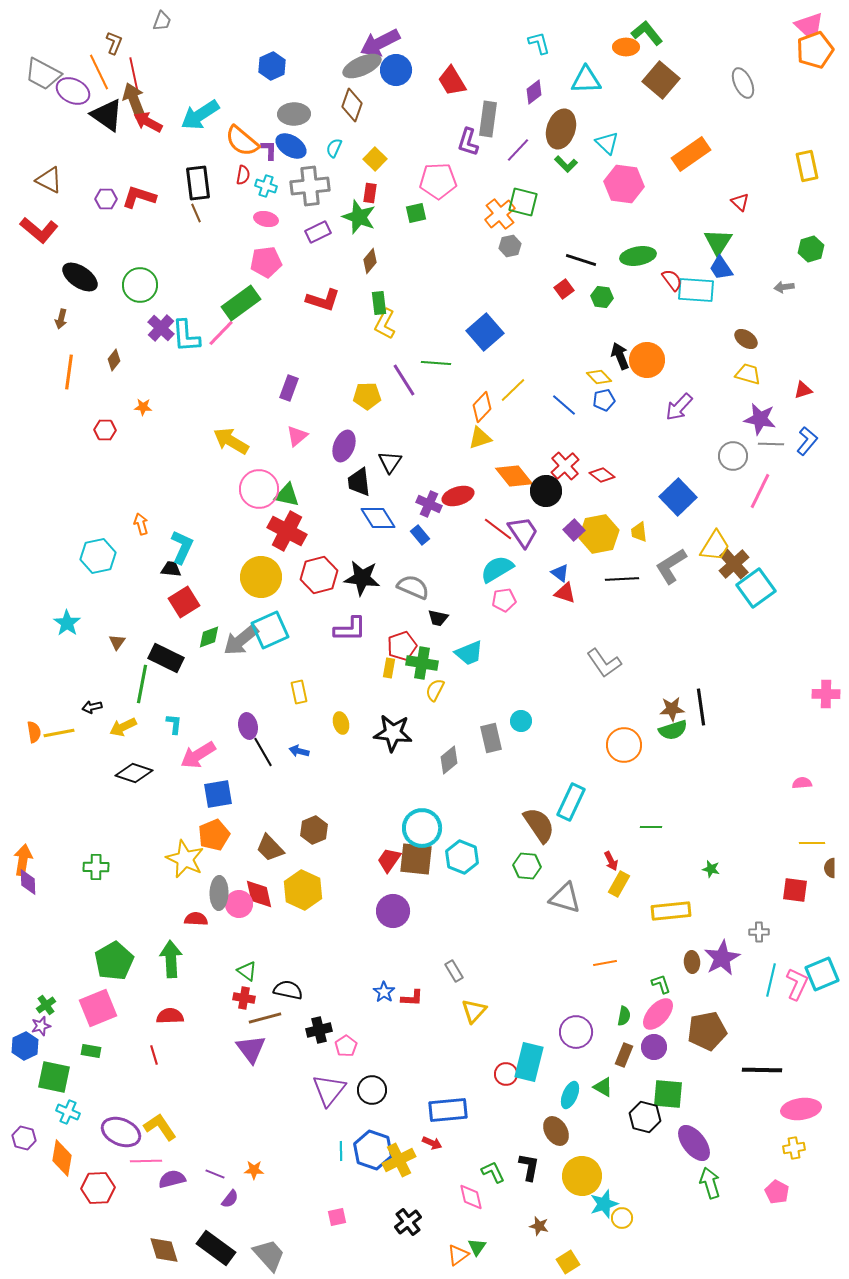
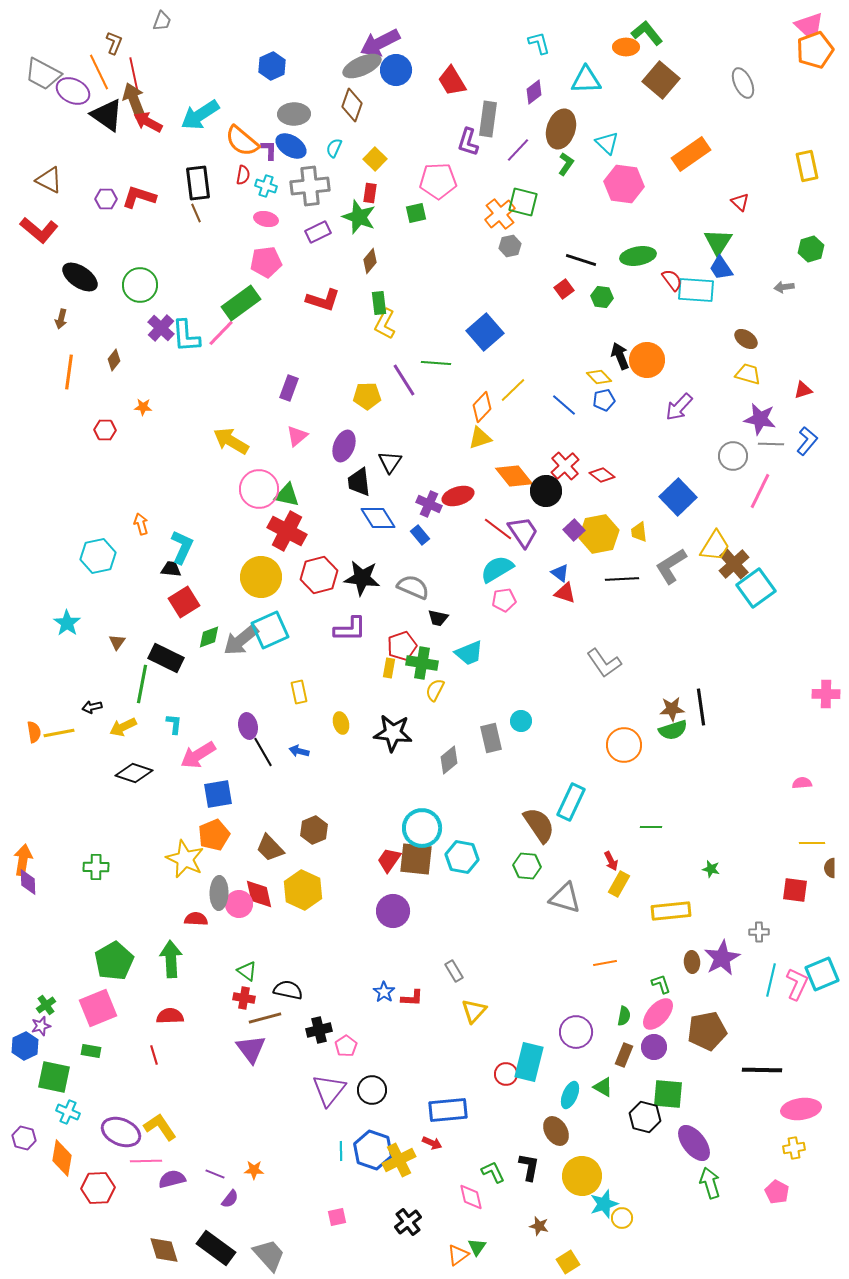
green L-shape at (566, 164): rotated 100 degrees counterclockwise
cyan hexagon at (462, 857): rotated 12 degrees counterclockwise
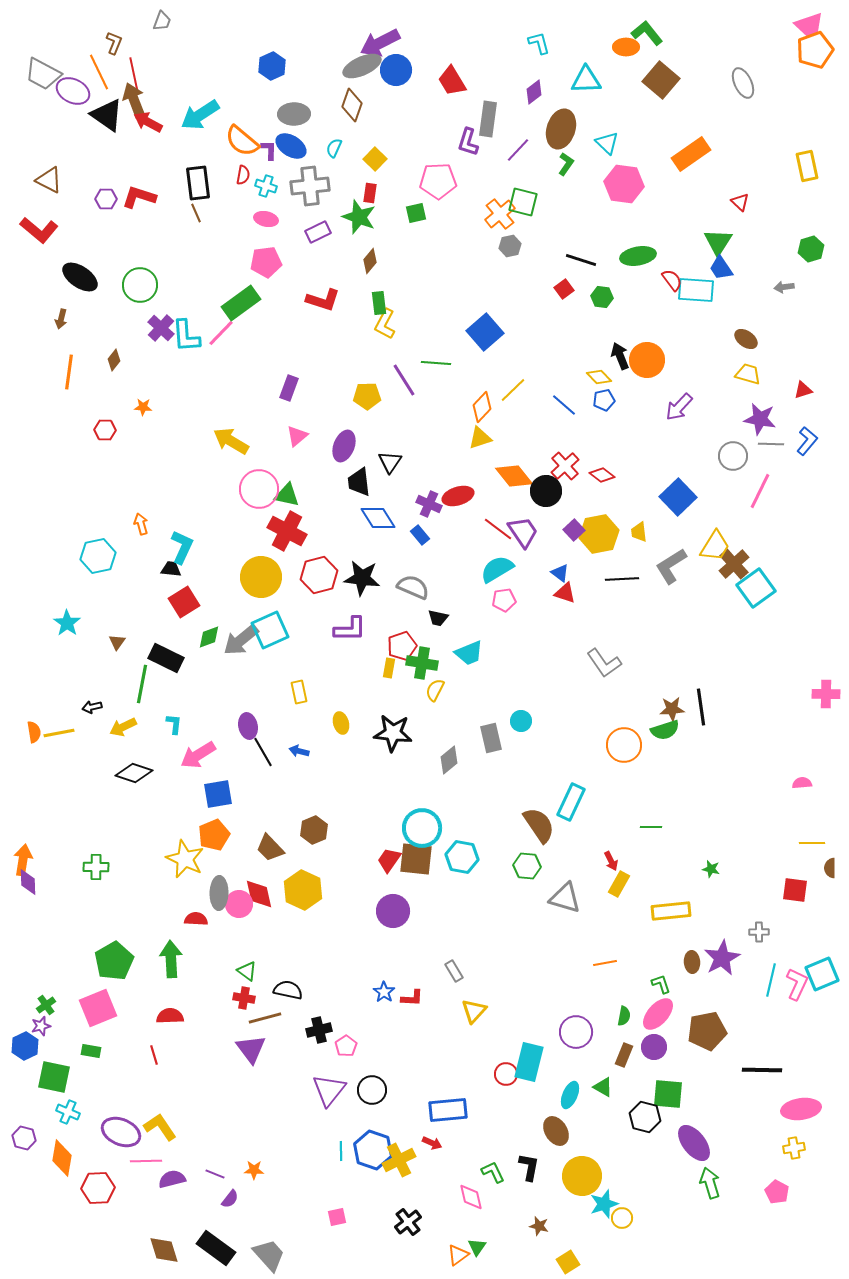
green semicircle at (673, 730): moved 8 px left
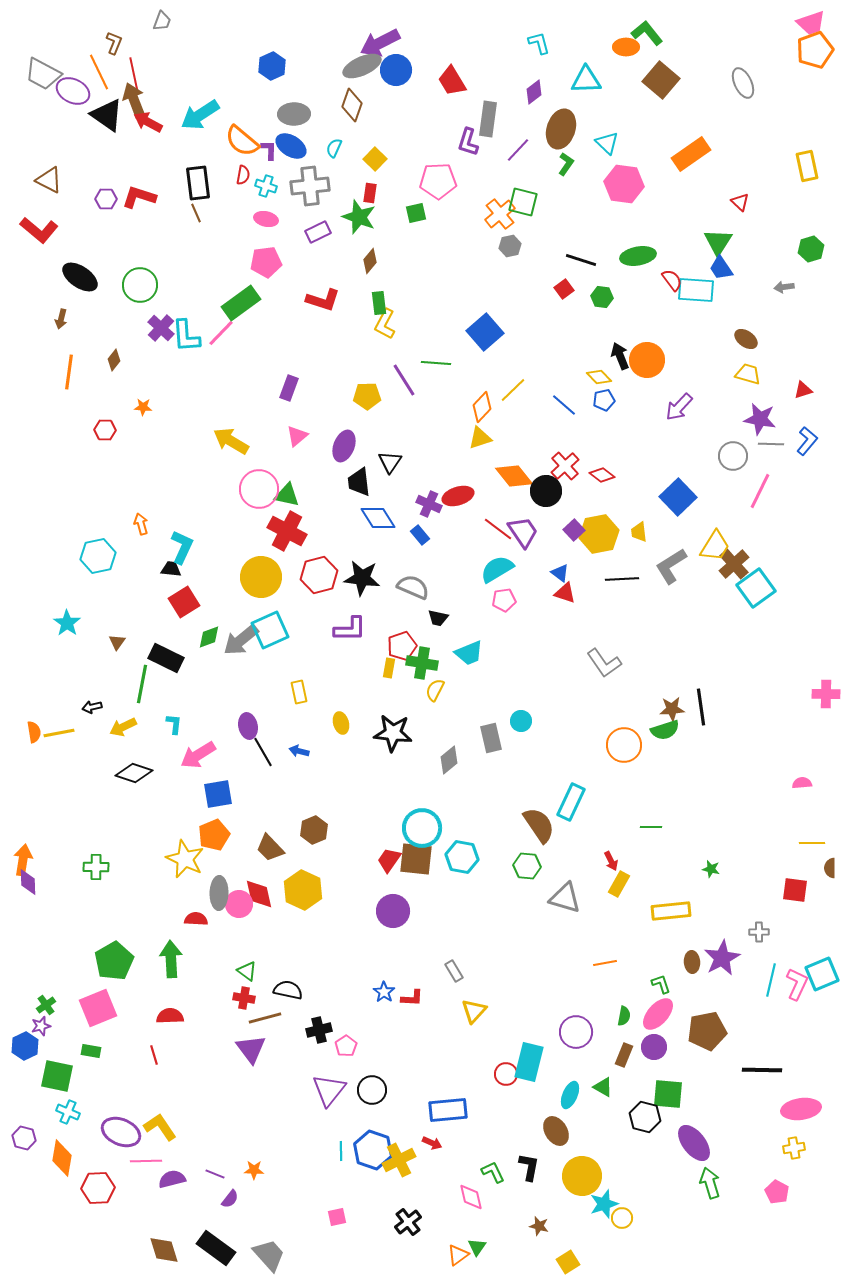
pink trapezoid at (809, 25): moved 2 px right, 2 px up
green square at (54, 1077): moved 3 px right, 1 px up
